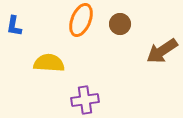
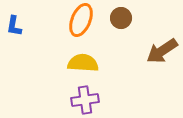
brown circle: moved 1 px right, 6 px up
yellow semicircle: moved 34 px right
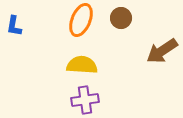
yellow semicircle: moved 1 px left, 2 px down
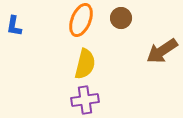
yellow semicircle: moved 3 px right, 1 px up; rotated 100 degrees clockwise
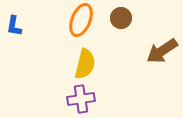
purple cross: moved 4 px left, 1 px up
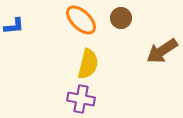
orange ellipse: rotated 68 degrees counterclockwise
blue L-shape: rotated 105 degrees counterclockwise
yellow semicircle: moved 3 px right
purple cross: rotated 20 degrees clockwise
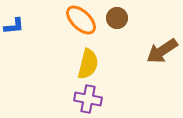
brown circle: moved 4 px left
purple cross: moved 7 px right
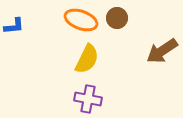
orange ellipse: rotated 24 degrees counterclockwise
yellow semicircle: moved 1 px left, 5 px up; rotated 12 degrees clockwise
